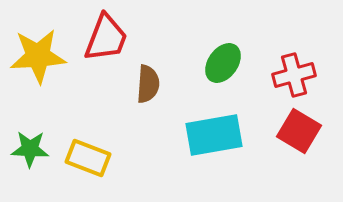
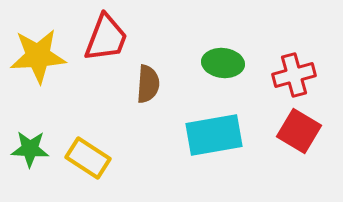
green ellipse: rotated 60 degrees clockwise
yellow rectangle: rotated 12 degrees clockwise
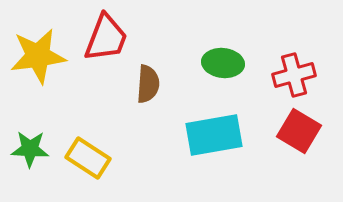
yellow star: rotated 4 degrees counterclockwise
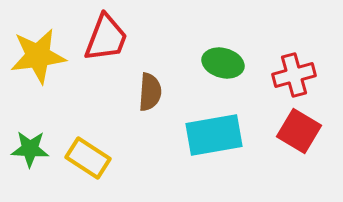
green ellipse: rotated 9 degrees clockwise
brown semicircle: moved 2 px right, 8 px down
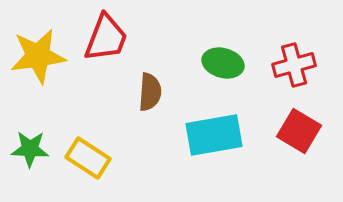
red cross: moved 10 px up
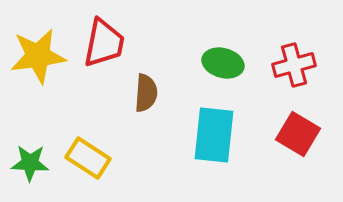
red trapezoid: moved 2 px left, 5 px down; rotated 10 degrees counterclockwise
brown semicircle: moved 4 px left, 1 px down
red square: moved 1 px left, 3 px down
cyan rectangle: rotated 74 degrees counterclockwise
green star: moved 14 px down
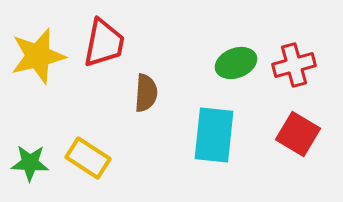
yellow star: rotated 6 degrees counterclockwise
green ellipse: moved 13 px right; rotated 36 degrees counterclockwise
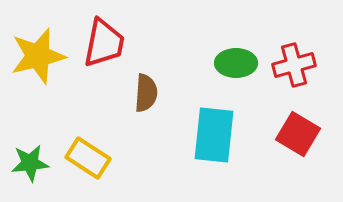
green ellipse: rotated 21 degrees clockwise
green star: rotated 9 degrees counterclockwise
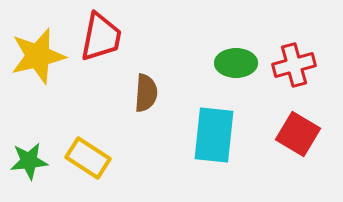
red trapezoid: moved 3 px left, 6 px up
green star: moved 1 px left, 2 px up
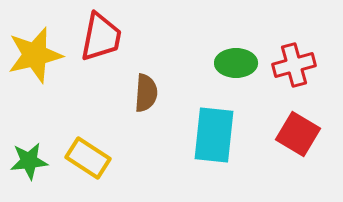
yellow star: moved 3 px left, 1 px up
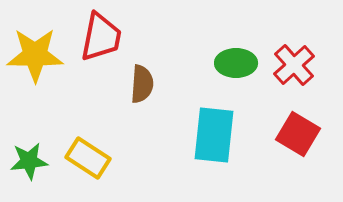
yellow star: rotated 14 degrees clockwise
red cross: rotated 27 degrees counterclockwise
brown semicircle: moved 4 px left, 9 px up
